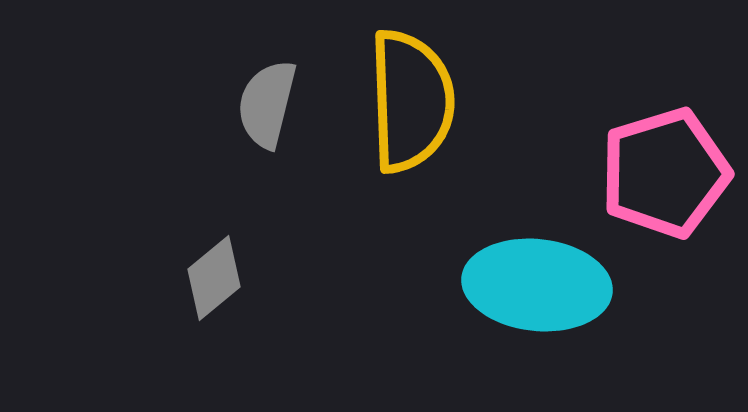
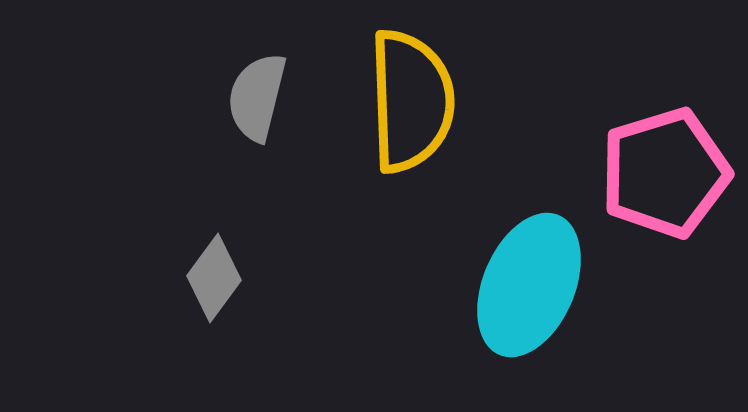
gray semicircle: moved 10 px left, 7 px up
gray diamond: rotated 14 degrees counterclockwise
cyan ellipse: moved 8 px left; rotated 73 degrees counterclockwise
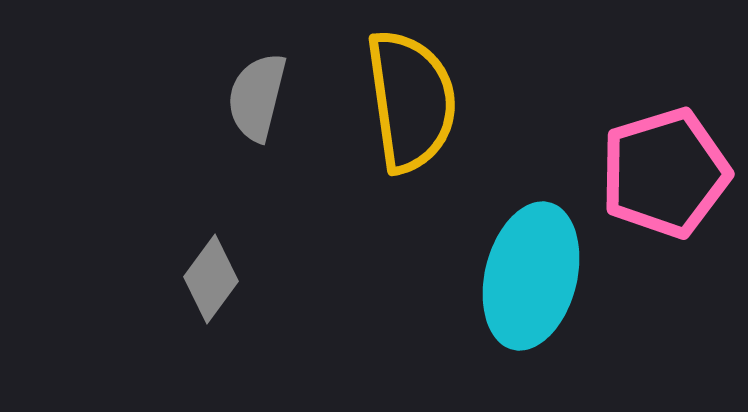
yellow semicircle: rotated 6 degrees counterclockwise
gray diamond: moved 3 px left, 1 px down
cyan ellipse: moved 2 px right, 9 px up; rotated 9 degrees counterclockwise
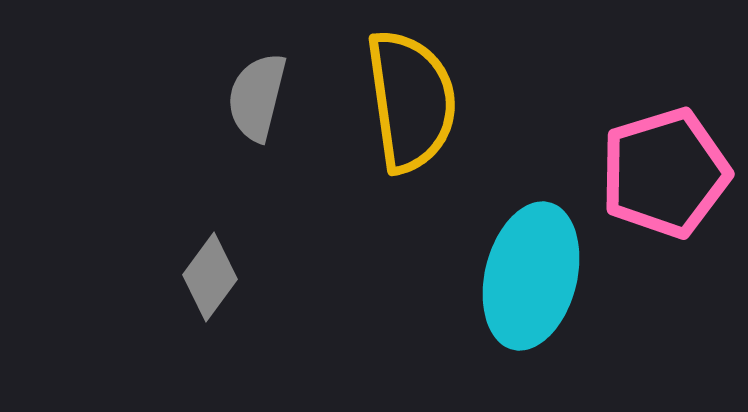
gray diamond: moved 1 px left, 2 px up
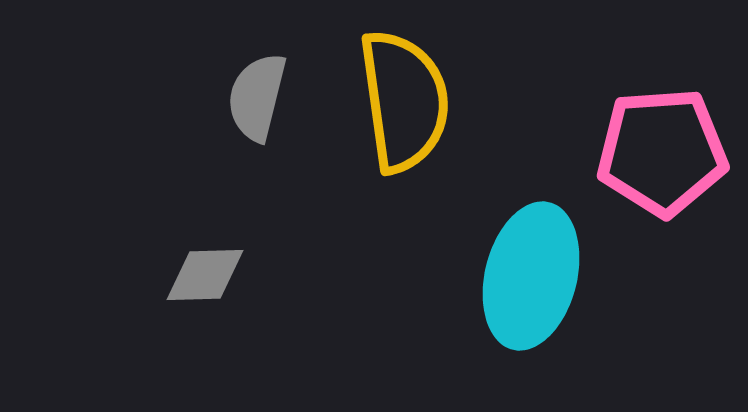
yellow semicircle: moved 7 px left
pink pentagon: moved 3 px left, 21 px up; rotated 13 degrees clockwise
gray diamond: moved 5 px left, 2 px up; rotated 52 degrees clockwise
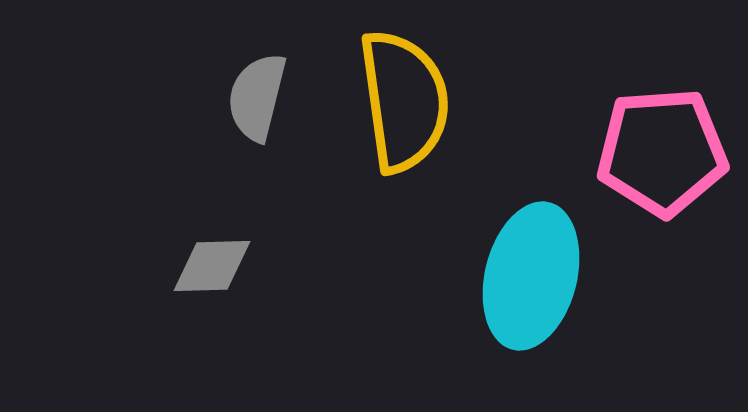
gray diamond: moved 7 px right, 9 px up
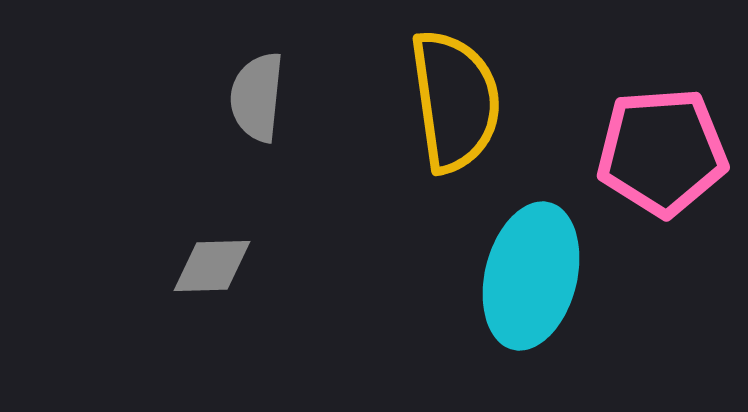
gray semicircle: rotated 8 degrees counterclockwise
yellow semicircle: moved 51 px right
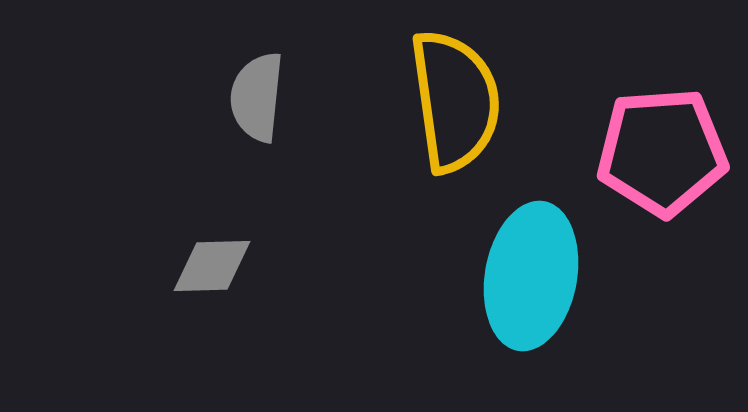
cyan ellipse: rotated 4 degrees counterclockwise
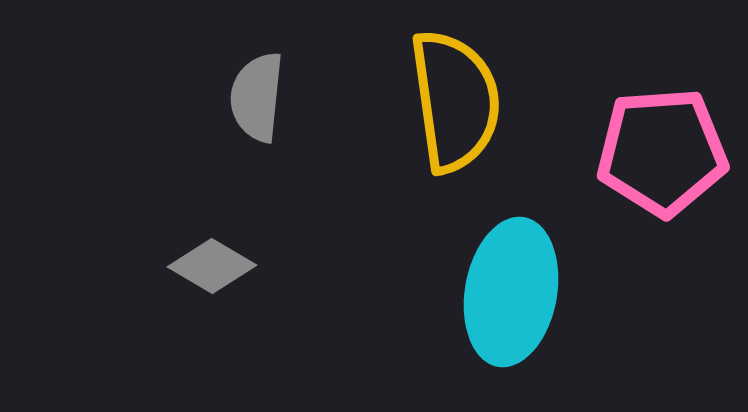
gray diamond: rotated 32 degrees clockwise
cyan ellipse: moved 20 px left, 16 px down
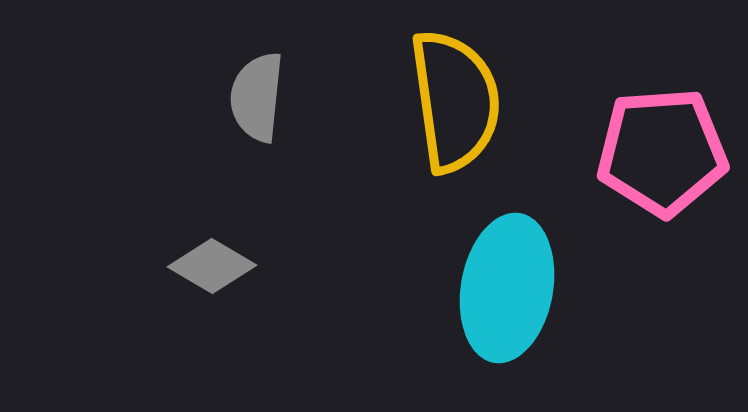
cyan ellipse: moved 4 px left, 4 px up
